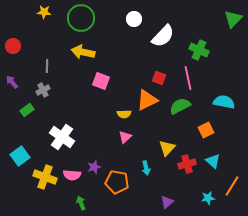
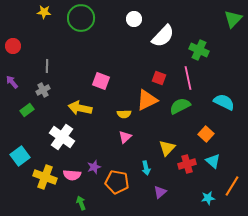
yellow arrow: moved 3 px left, 56 px down
cyan semicircle: rotated 15 degrees clockwise
orange square: moved 4 px down; rotated 21 degrees counterclockwise
purple triangle: moved 7 px left, 10 px up
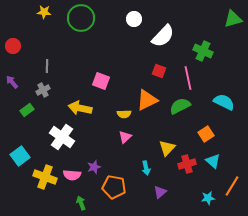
green triangle: rotated 30 degrees clockwise
green cross: moved 4 px right, 1 px down
red square: moved 7 px up
orange square: rotated 14 degrees clockwise
orange pentagon: moved 3 px left, 5 px down
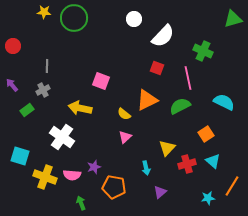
green circle: moved 7 px left
red square: moved 2 px left, 3 px up
purple arrow: moved 3 px down
yellow semicircle: rotated 40 degrees clockwise
cyan square: rotated 36 degrees counterclockwise
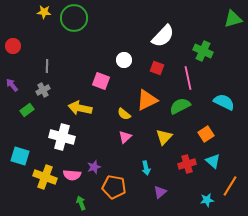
white circle: moved 10 px left, 41 px down
white cross: rotated 20 degrees counterclockwise
yellow triangle: moved 3 px left, 11 px up
orange line: moved 2 px left
cyan star: moved 1 px left, 2 px down
